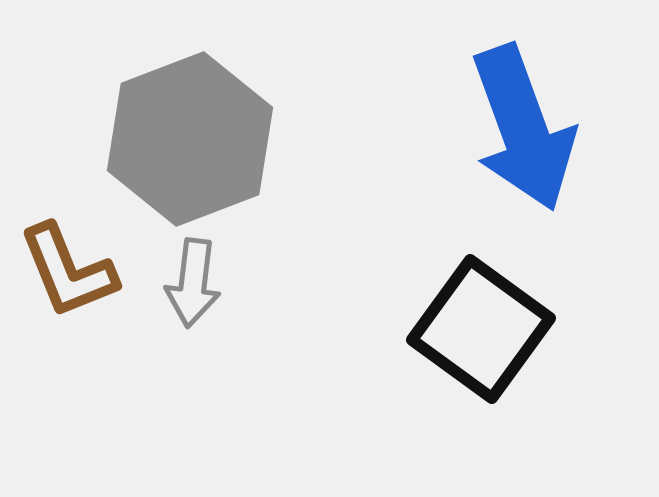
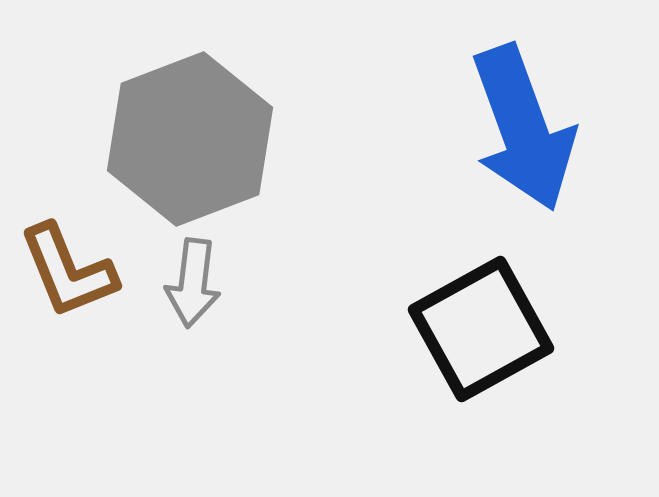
black square: rotated 25 degrees clockwise
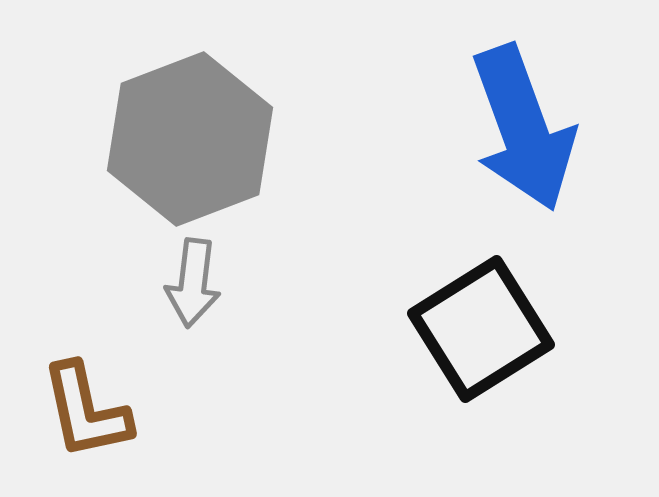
brown L-shape: moved 18 px right, 140 px down; rotated 10 degrees clockwise
black square: rotated 3 degrees counterclockwise
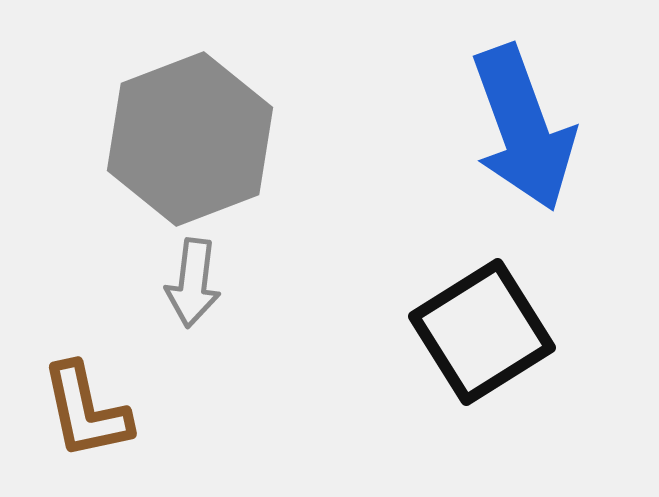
black square: moved 1 px right, 3 px down
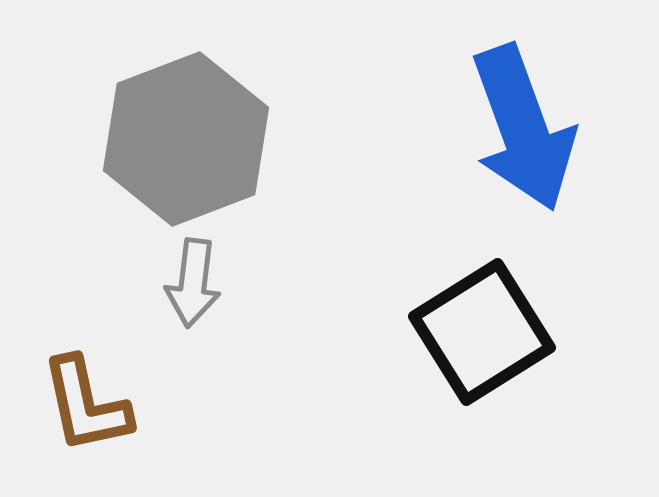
gray hexagon: moved 4 px left
brown L-shape: moved 6 px up
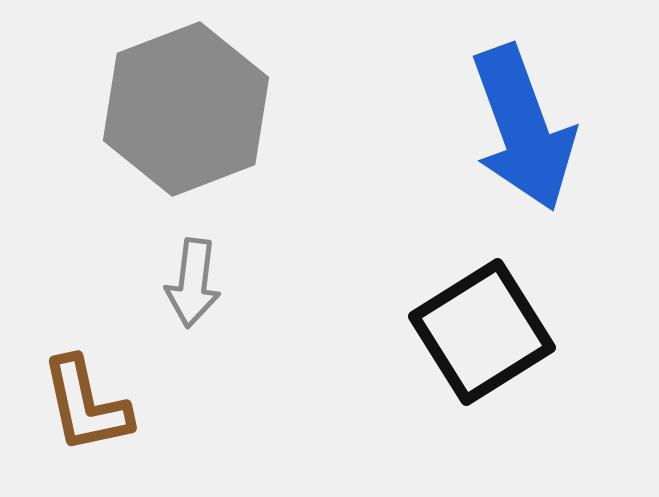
gray hexagon: moved 30 px up
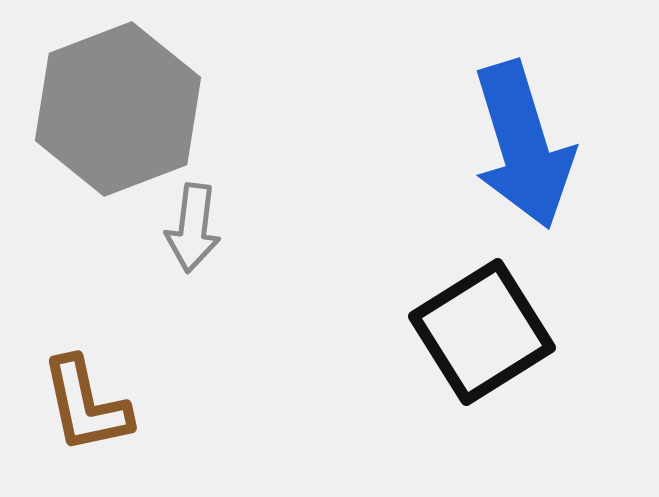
gray hexagon: moved 68 px left
blue arrow: moved 17 px down; rotated 3 degrees clockwise
gray arrow: moved 55 px up
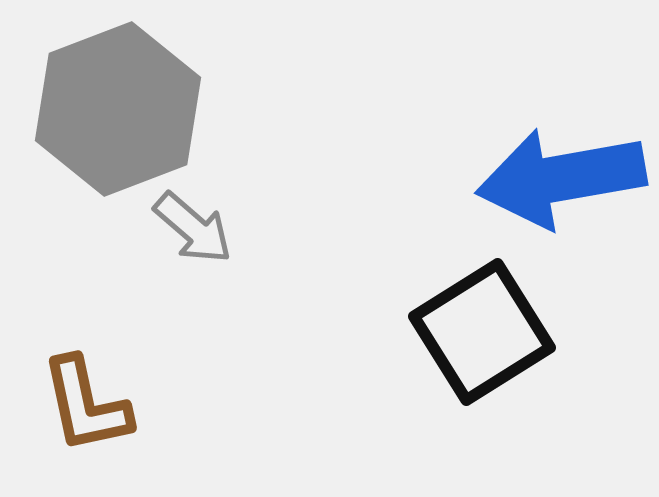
blue arrow: moved 38 px right, 33 px down; rotated 97 degrees clockwise
gray arrow: rotated 56 degrees counterclockwise
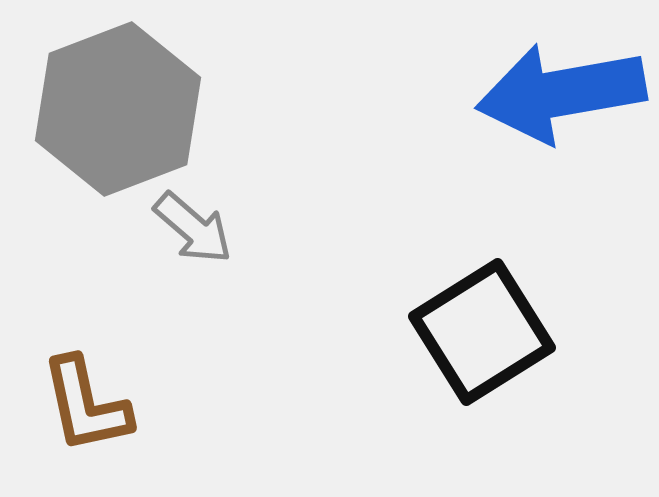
blue arrow: moved 85 px up
